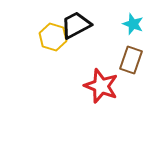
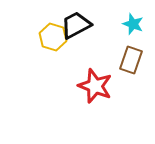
red star: moved 6 px left
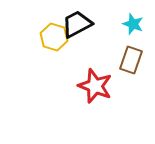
black trapezoid: moved 1 px right, 1 px up
yellow hexagon: moved 1 px right
